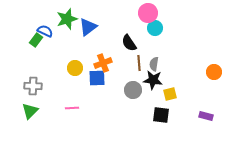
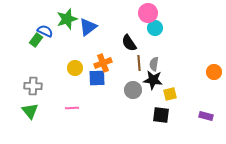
green triangle: rotated 24 degrees counterclockwise
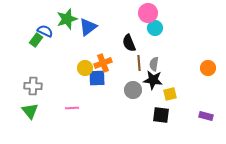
black semicircle: rotated 12 degrees clockwise
yellow circle: moved 10 px right
orange circle: moved 6 px left, 4 px up
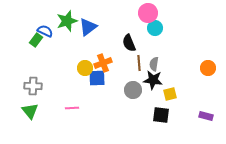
green star: moved 2 px down
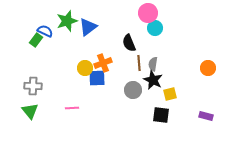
gray semicircle: moved 1 px left
black star: rotated 18 degrees clockwise
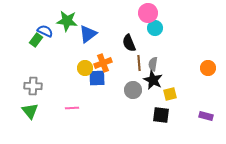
green star: rotated 25 degrees clockwise
blue triangle: moved 7 px down
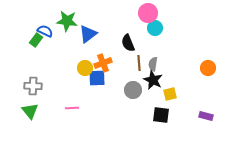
black semicircle: moved 1 px left
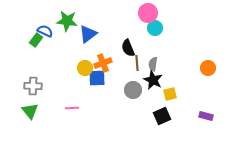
black semicircle: moved 5 px down
brown line: moved 2 px left
black square: moved 1 px right, 1 px down; rotated 30 degrees counterclockwise
